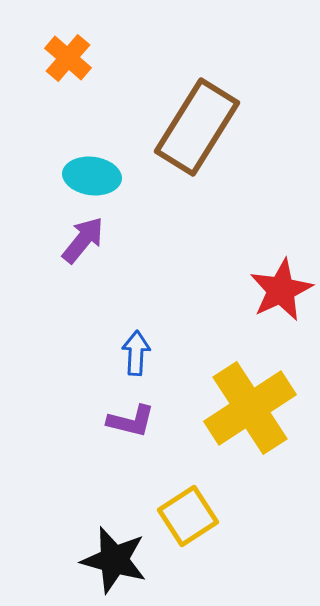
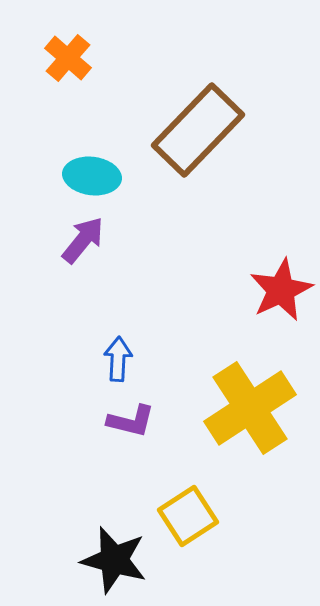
brown rectangle: moved 1 px right, 3 px down; rotated 12 degrees clockwise
blue arrow: moved 18 px left, 6 px down
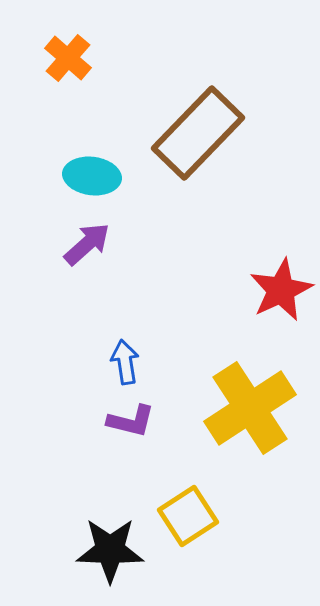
brown rectangle: moved 3 px down
purple arrow: moved 4 px right, 4 px down; rotated 9 degrees clockwise
blue arrow: moved 7 px right, 3 px down; rotated 12 degrees counterclockwise
black star: moved 4 px left, 10 px up; rotated 14 degrees counterclockwise
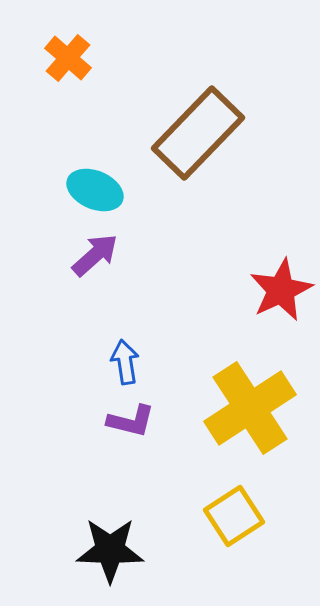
cyan ellipse: moved 3 px right, 14 px down; rotated 16 degrees clockwise
purple arrow: moved 8 px right, 11 px down
yellow square: moved 46 px right
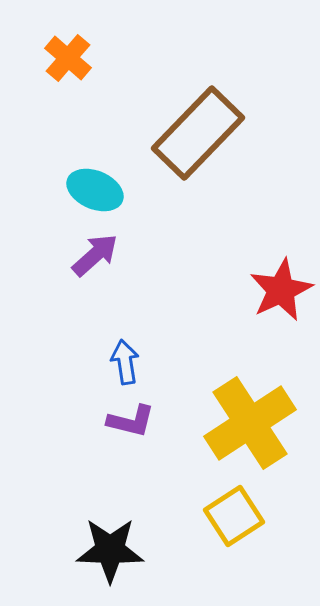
yellow cross: moved 15 px down
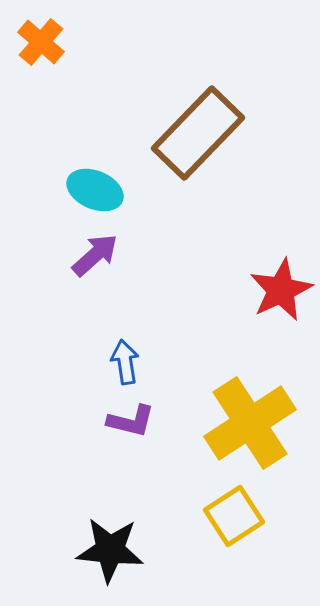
orange cross: moved 27 px left, 16 px up
black star: rotated 4 degrees clockwise
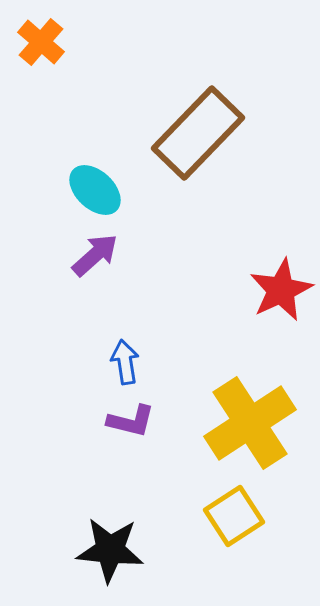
cyan ellipse: rotated 20 degrees clockwise
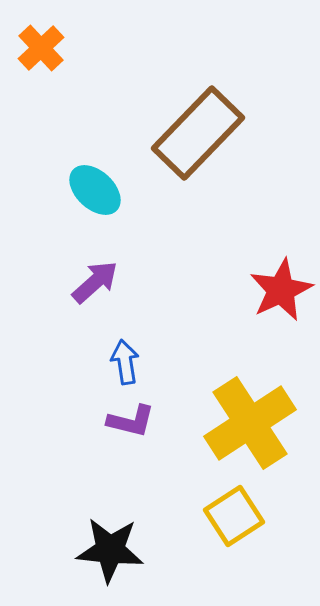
orange cross: moved 6 px down; rotated 6 degrees clockwise
purple arrow: moved 27 px down
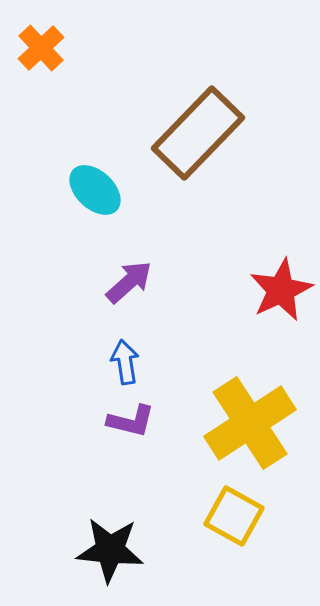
purple arrow: moved 34 px right
yellow square: rotated 28 degrees counterclockwise
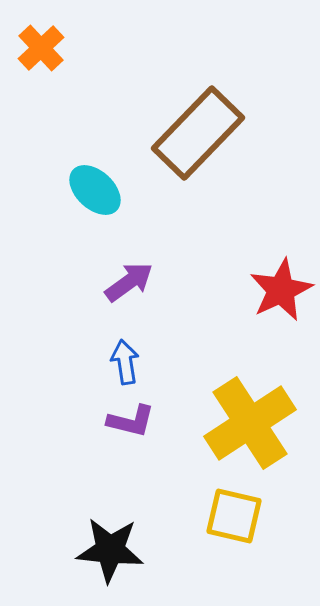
purple arrow: rotated 6 degrees clockwise
yellow square: rotated 16 degrees counterclockwise
